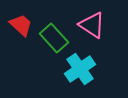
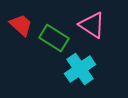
green rectangle: rotated 16 degrees counterclockwise
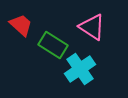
pink triangle: moved 2 px down
green rectangle: moved 1 px left, 7 px down
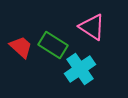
red trapezoid: moved 22 px down
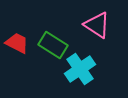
pink triangle: moved 5 px right, 2 px up
red trapezoid: moved 4 px left, 4 px up; rotated 15 degrees counterclockwise
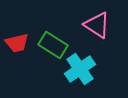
red trapezoid: rotated 140 degrees clockwise
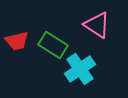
red trapezoid: moved 2 px up
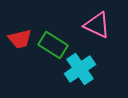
pink triangle: rotated 8 degrees counterclockwise
red trapezoid: moved 3 px right, 2 px up
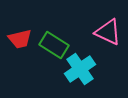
pink triangle: moved 11 px right, 7 px down
green rectangle: moved 1 px right
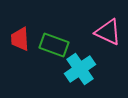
red trapezoid: rotated 100 degrees clockwise
green rectangle: rotated 12 degrees counterclockwise
